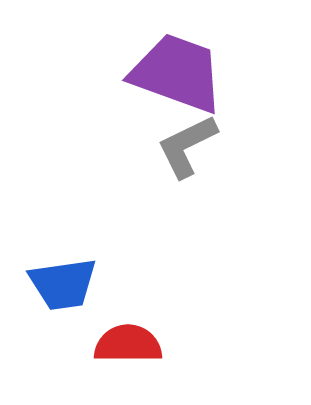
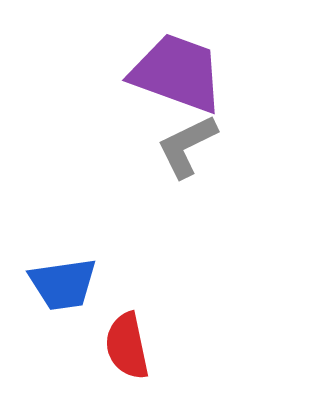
red semicircle: moved 1 px left, 2 px down; rotated 102 degrees counterclockwise
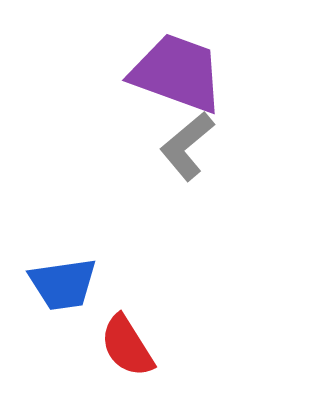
gray L-shape: rotated 14 degrees counterclockwise
red semicircle: rotated 20 degrees counterclockwise
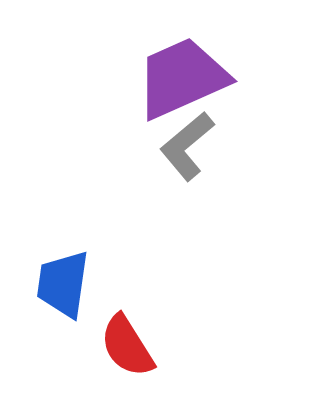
purple trapezoid: moved 5 px right, 5 px down; rotated 44 degrees counterclockwise
blue trapezoid: rotated 106 degrees clockwise
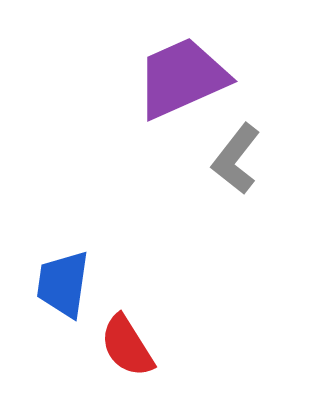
gray L-shape: moved 49 px right, 13 px down; rotated 12 degrees counterclockwise
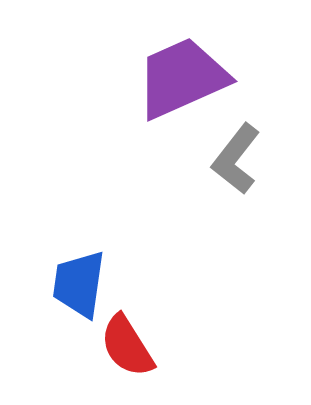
blue trapezoid: moved 16 px right
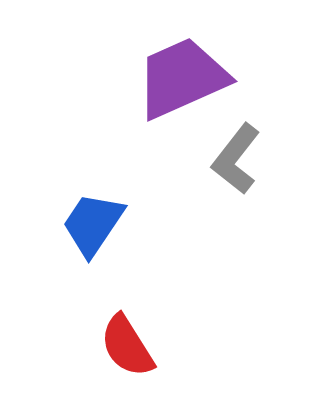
blue trapezoid: moved 14 px right, 60 px up; rotated 26 degrees clockwise
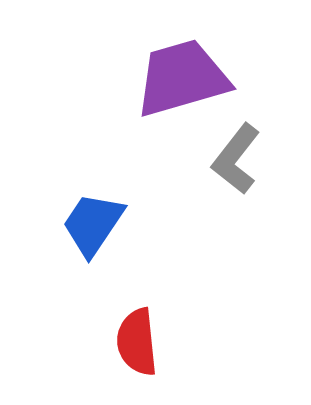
purple trapezoid: rotated 8 degrees clockwise
red semicircle: moved 10 px right, 4 px up; rotated 26 degrees clockwise
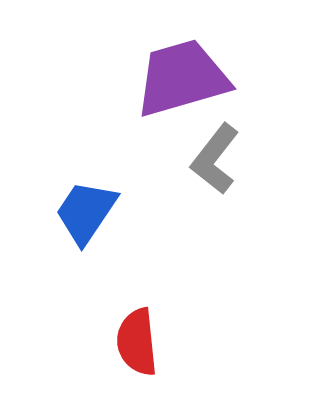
gray L-shape: moved 21 px left
blue trapezoid: moved 7 px left, 12 px up
